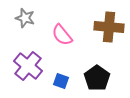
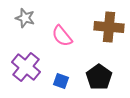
pink semicircle: moved 1 px down
purple cross: moved 2 px left, 1 px down
black pentagon: moved 2 px right, 1 px up
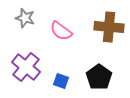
pink semicircle: moved 1 px left, 5 px up; rotated 15 degrees counterclockwise
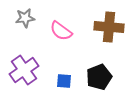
gray star: rotated 24 degrees counterclockwise
purple cross: moved 2 px left, 3 px down; rotated 16 degrees clockwise
black pentagon: rotated 15 degrees clockwise
blue square: moved 3 px right; rotated 14 degrees counterclockwise
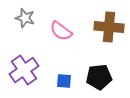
gray star: rotated 24 degrees clockwise
black pentagon: rotated 15 degrees clockwise
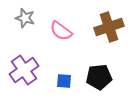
brown cross: rotated 24 degrees counterclockwise
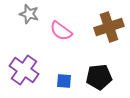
gray star: moved 4 px right, 4 px up
purple cross: rotated 20 degrees counterclockwise
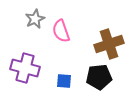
gray star: moved 6 px right, 5 px down; rotated 30 degrees clockwise
brown cross: moved 17 px down
pink semicircle: rotated 35 degrees clockwise
purple cross: moved 1 px right, 2 px up; rotated 20 degrees counterclockwise
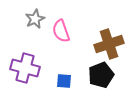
black pentagon: moved 2 px right, 2 px up; rotated 15 degrees counterclockwise
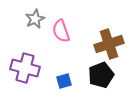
blue square: rotated 21 degrees counterclockwise
